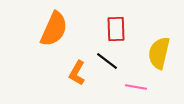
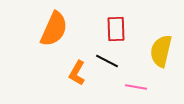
yellow semicircle: moved 2 px right, 2 px up
black line: rotated 10 degrees counterclockwise
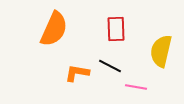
black line: moved 3 px right, 5 px down
orange L-shape: rotated 70 degrees clockwise
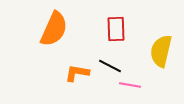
pink line: moved 6 px left, 2 px up
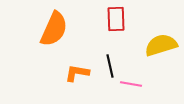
red rectangle: moved 10 px up
yellow semicircle: moved 6 px up; rotated 60 degrees clockwise
black line: rotated 50 degrees clockwise
pink line: moved 1 px right, 1 px up
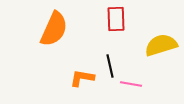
orange L-shape: moved 5 px right, 5 px down
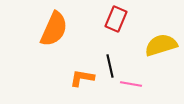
red rectangle: rotated 25 degrees clockwise
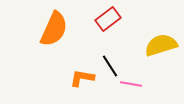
red rectangle: moved 8 px left; rotated 30 degrees clockwise
black line: rotated 20 degrees counterclockwise
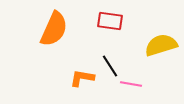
red rectangle: moved 2 px right, 2 px down; rotated 45 degrees clockwise
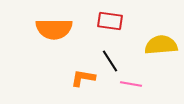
orange semicircle: rotated 66 degrees clockwise
yellow semicircle: rotated 12 degrees clockwise
black line: moved 5 px up
orange L-shape: moved 1 px right
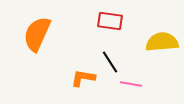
orange semicircle: moved 17 px left, 5 px down; rotated 114 degrees clockwise
yellow semicircle: moved 1 px right, 3 px up
black line: moved 1 px down
